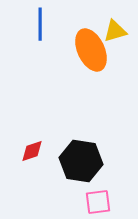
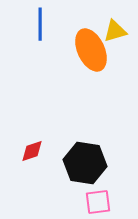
black hexagon: moved 4 px right, 2 px down
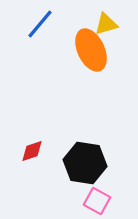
blue line: rotated 40 degrees clockwise
yellow triangle: moved 9 px left, 7 px up
pink square: moved 1 px left, 1 px up; rotated 36 degrees clockwise
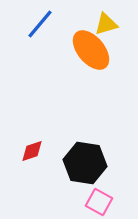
orange ellipse: rotated 15 degrees counterclockwise
pink square: moved 2 px right, 1 px down
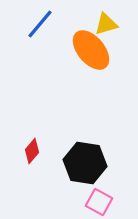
red diamond: rotated 30 degrees counterclockwise
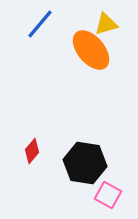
pink square: moved 9 px right, 7 px up
